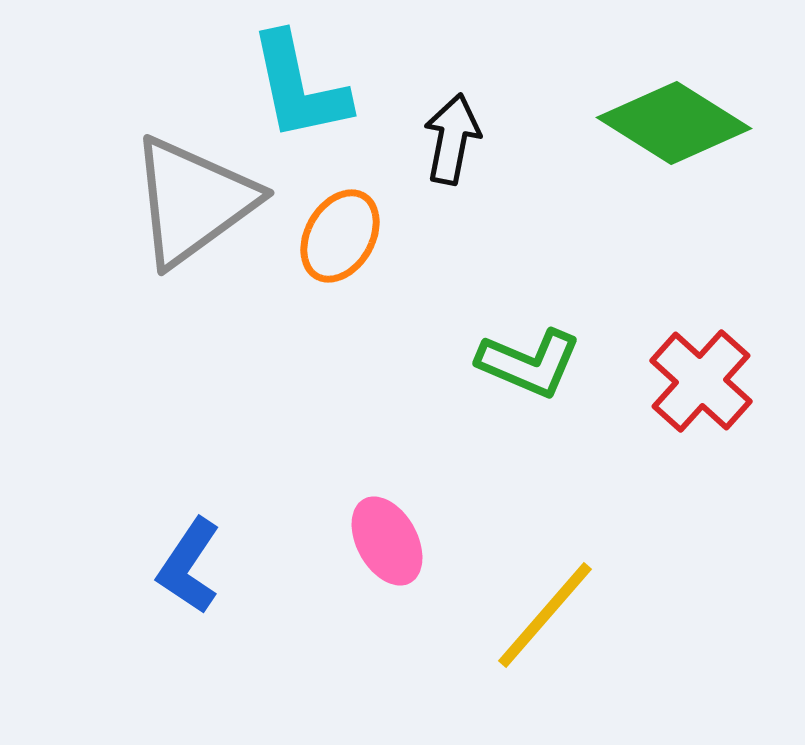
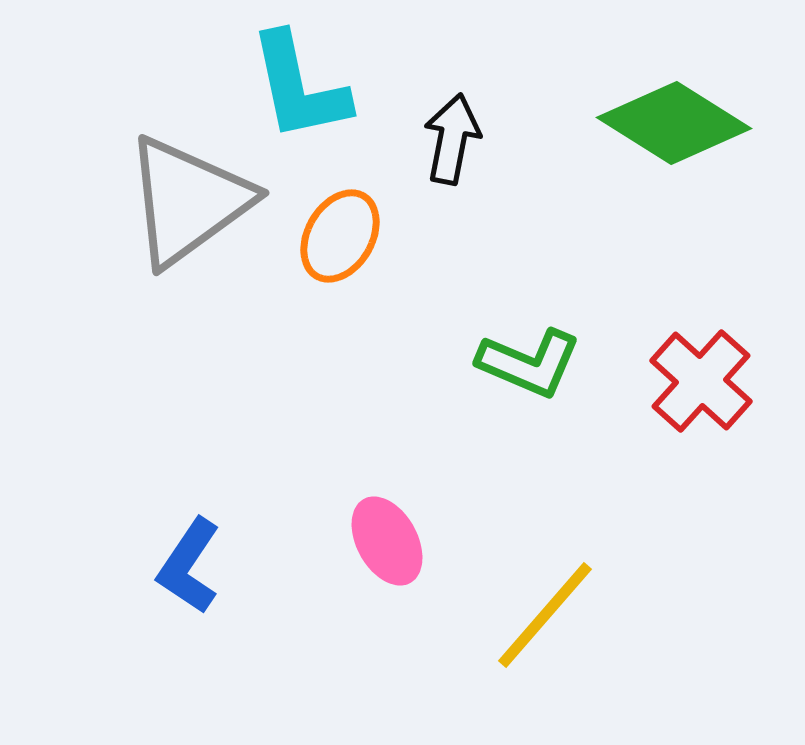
gray triangle: moved 5 px left
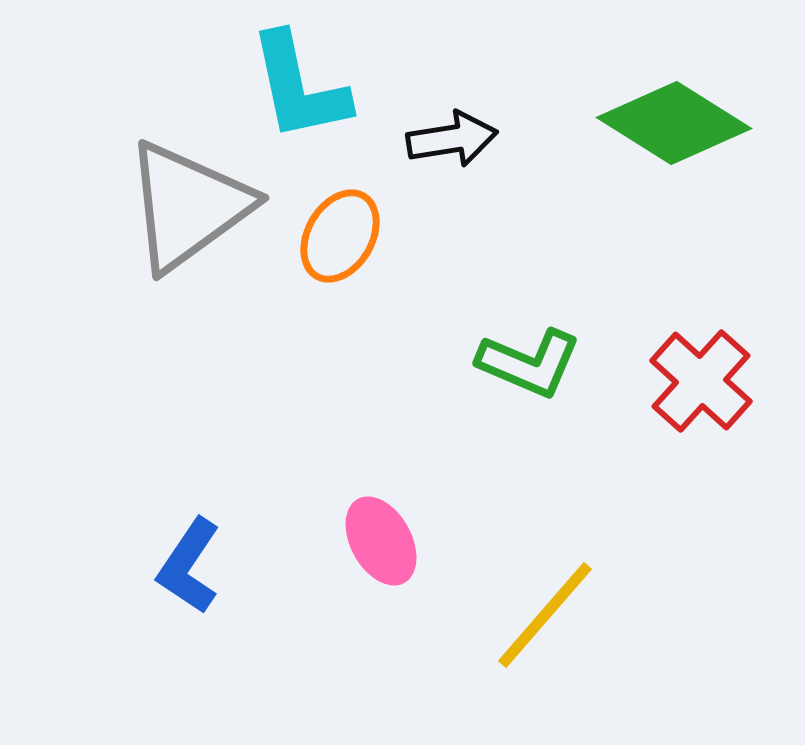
black arrow: rotated 70 degrees clockwise
gray triangle: moved 5 px down
pink ellipse: moved 6 px left
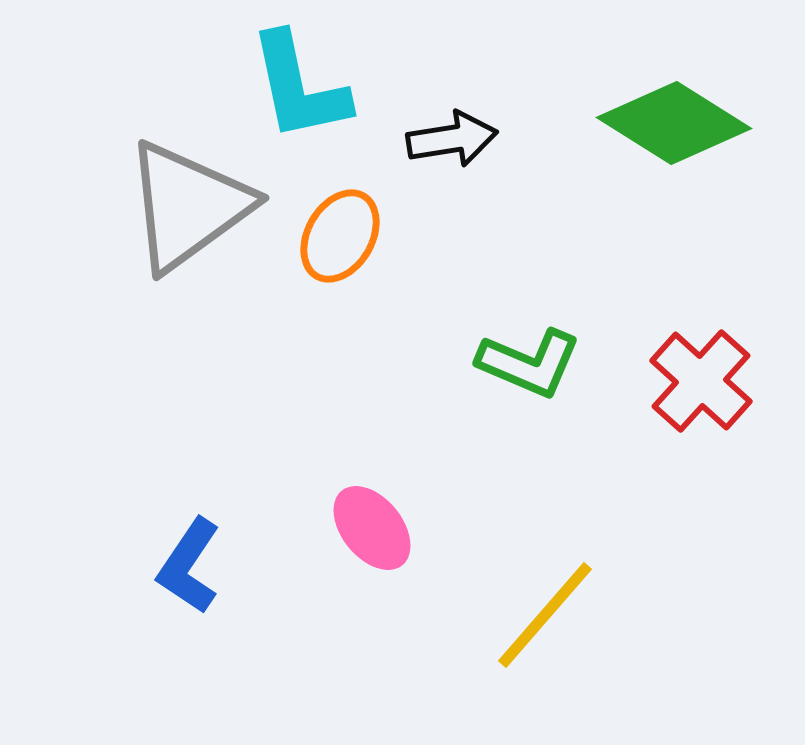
pink ellipse: moved 9 px left, 13 px up; rotated 10 degrees counterclockwise
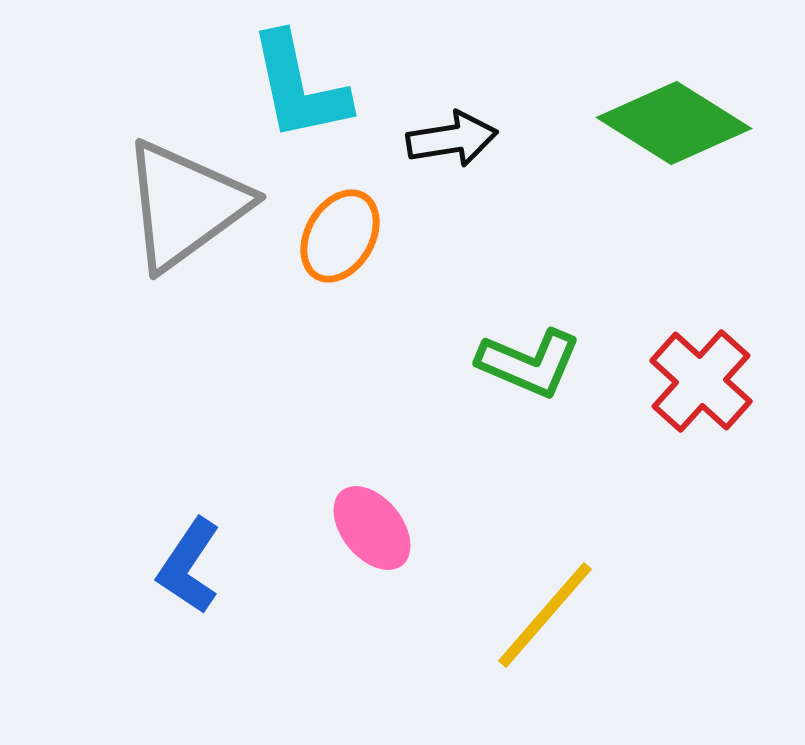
gray triangle: moved 3 px left, 1 px up
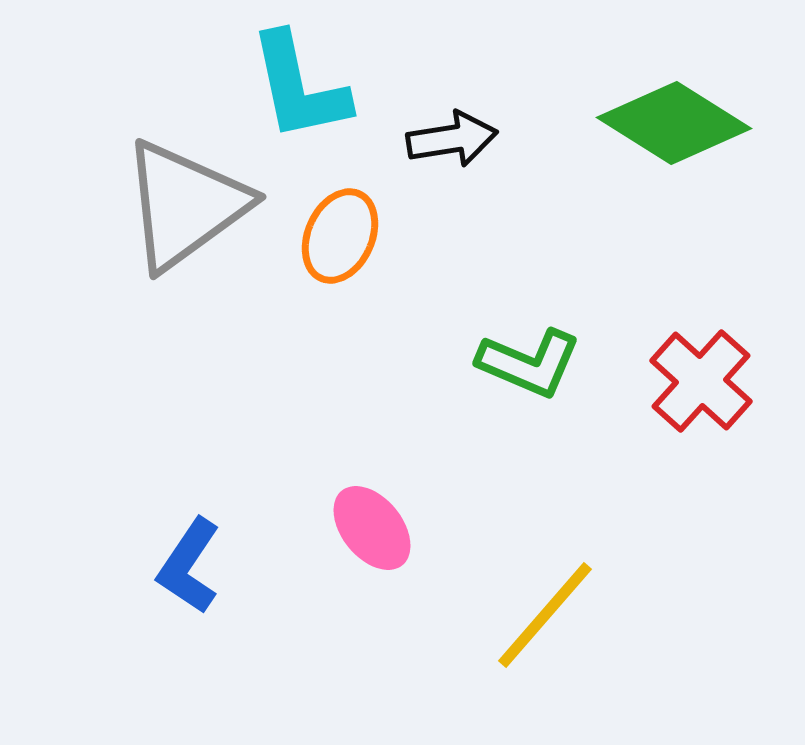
orange ellipse: rotated 6 degrees counterclockwise
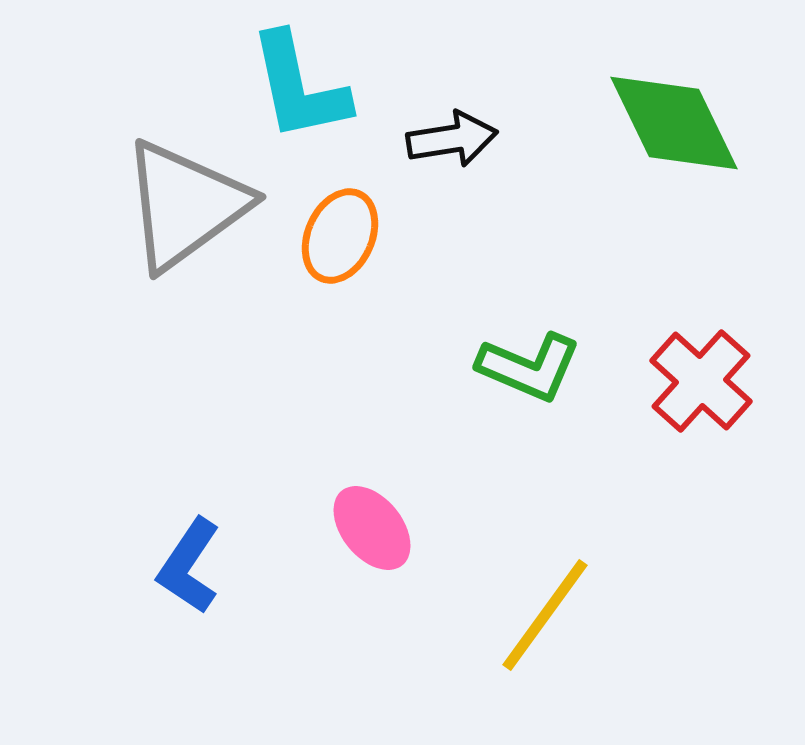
green diamond: rotated 32 degrees clockwise
green L-shape: moved 4 px down
yellow line: rotated 5 degrees counterclockwise
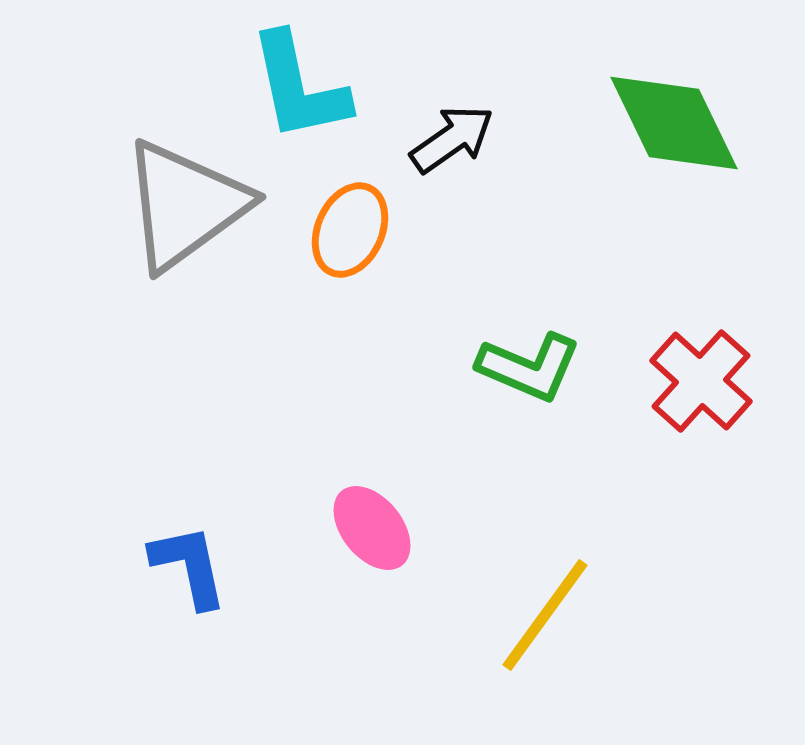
black arrow: rotated 26 degrees counterclockwise
orange ellipse: moved 10 px right, 6 px up
blue L-shape: rotated 134 degrees clockwise
